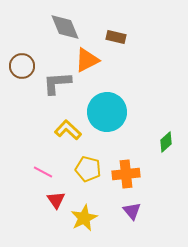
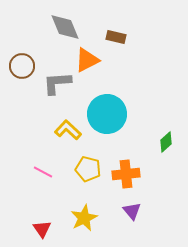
cyan circle: moved 2 px down
red triangle: moved 14 px left, 29 px down
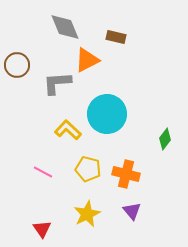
brown circle: moved 5 px left, 1 px up
green diamond: moved 1 px left, 3 px up; rotated 10 degrees counterclockwise
orange cross: rotated 20 degrees clockwise
yellow star: moved 3 px right, 4 px up
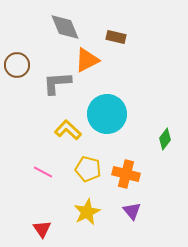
yellow star: moved 2 px up
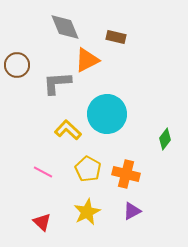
yellow pentagon: rotated 15 degrees clockwise
purple triangle: rotated 42 degrees clockwise
red triangle: moved 7 px up; rotated 12 degrees counterclockwise
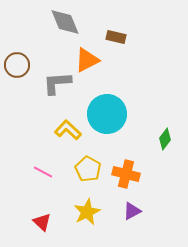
gray diamond: moved 5 px up
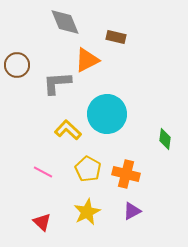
green diamond: rotated 30 degrees counterclockwise
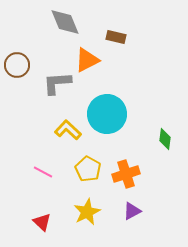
orange cross: rotated 32 degrees counterclockwise
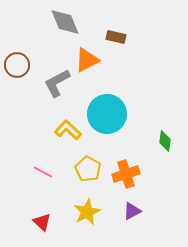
gray L-shape: rotated 24 degrees counterclockwise
green diamond: moved 2 px down
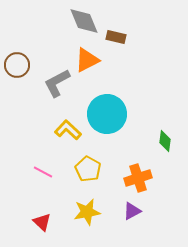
gray diamond: moved 19 px right, 1 px up
orange cross: moved 12 px right, 4 px down
yellow star: rotated 16 degrees clockwise
